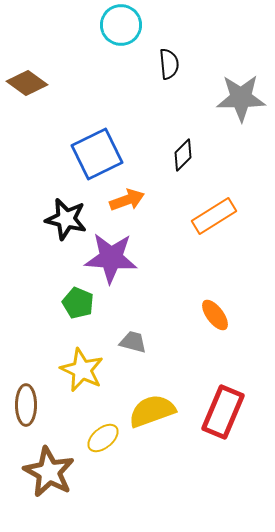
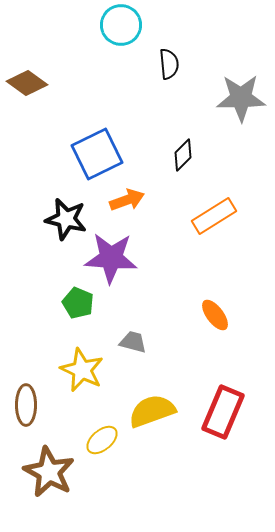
yellow ellipse: moved 1 px left, 2 px down
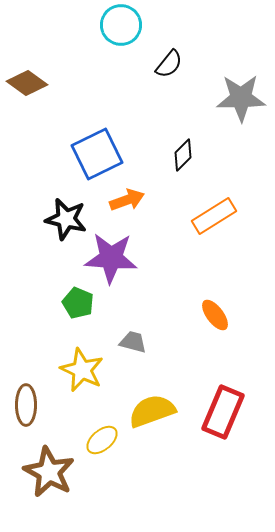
black semicircle: rotated 44 degrees clockwise
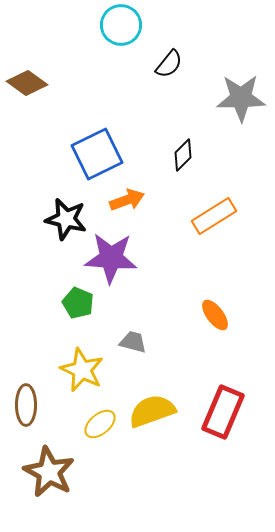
yellow ellipse: moved 2 px left, 16 px up
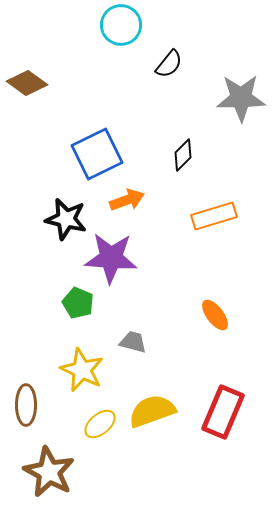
orange rectangle: rotated 15 degrees clockwise
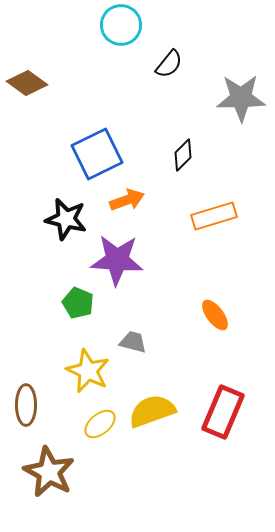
purple star: moved 6 px right, 2 px down
yellow star: moved 6 px right, 1 px down
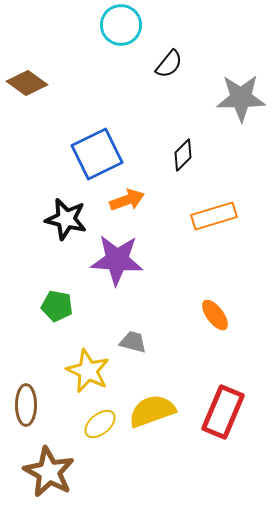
green pentagon: moved 21 px left, 3 px down; rotated 12 degrees counterclockwise
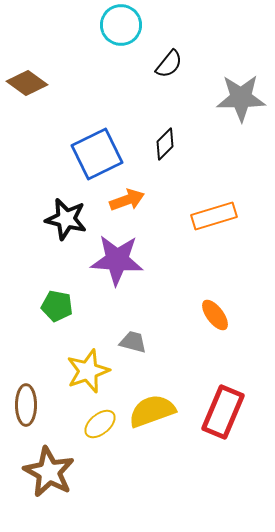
black diamond: moved 18 px left, 11 px up
yellow star: rotated 27 degrees clockwise
